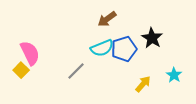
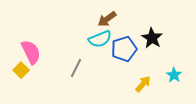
cyan semicircle: moved 2 px left, 9 px up
pink semicircle: moved 1 px right, 1 px up
gray line: moved 3 px up; rotated 18 degrees counterclockwise
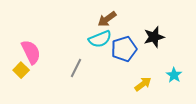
black star: moved 2 px right, 1 px up; rotated 25 degrees clockwise
yellow arrow: rotated 12 degrees clockwise
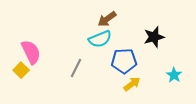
blue pentagon: moved 12 px down; rotated 15 degrees clockwise
yellow arrow: moved 11 px left
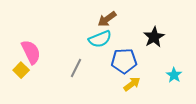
black star: rotated 15 degrees counterclockwise
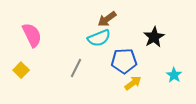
cyan semicircle: moved 1 px left, 1 px up
pink semicircle: moved 1 px right, 17 px up
yellow arrow: moved 1 px right, 1 px up
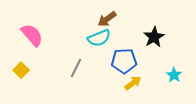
pink semicircle: rotated 15 degrees counterclockwise
